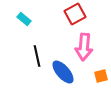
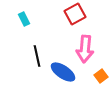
cyan rectangle: rotated 24 degrees clockwise
pink arrow: moved 1 px right, 2 px down
blue ellipse: rotated 15 degrees counterclockwise
orange square: rotated 24 degrees counterclockwise
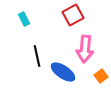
red square: moved 2 px left, 1 px down
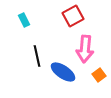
red square: moved 1 px down
cyan rectangle: moved 1 px down
orange square: moved 2 px left, 1 px up
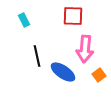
red square: rotated 30 degrees clockwise
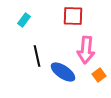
cyan rectangle: rotated 64 degrees clockwise
pink arrow: moved 1 px right, 1 px down
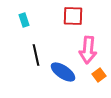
cyan rectangle: rotated 56 degrees counterclockwise
pink arrow: moved 2 px right
black line: moved 1 px left, 1 px up
